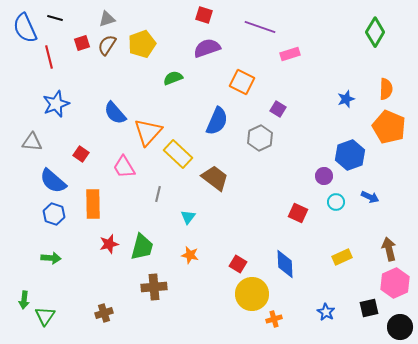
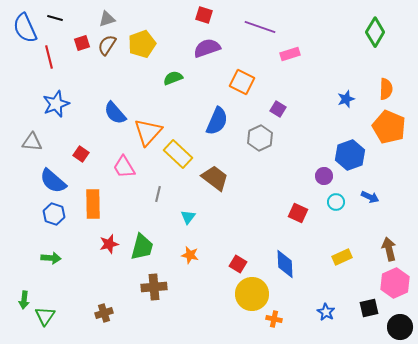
orange cross at (274, 319): rotated 28 degrees clockwise
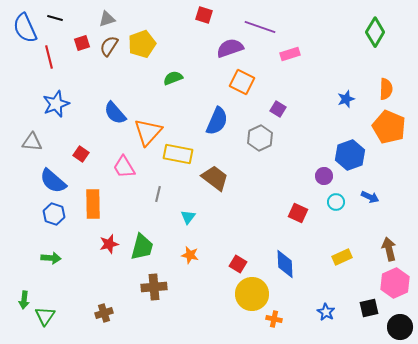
brown semicircle at (107, 45): moved 2 px right, 1 px down
purple semicircle at (207, 48): moved 23 px right
yellow rectangle at (178, 154): rotated 32 degrees counterclockwise
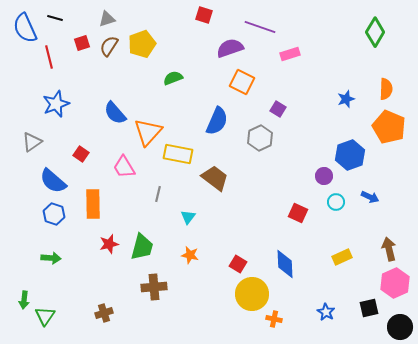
gray triangle at (32, 142): rotated 40 degrees counterclockwise
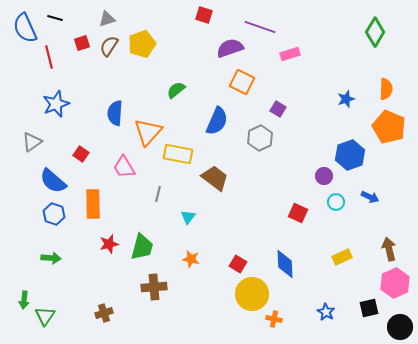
green semicircle at (173, 78): moved 3 px right, 12 px down; rotated 18 degrees counterclockwise
blue semicircle at (115, 113): rotated 45 degrees clockwise
orange star at (190, 255): moved 1 px right, 4 px down
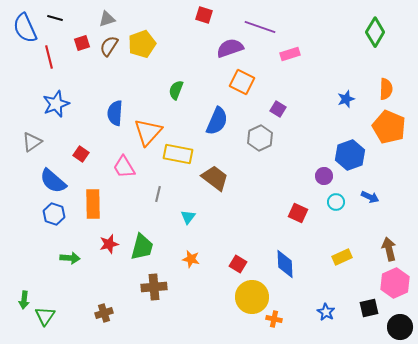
green semicircle at (176, 90): rotated 30 degrees counterclockwise
green arrow at (51, 258): moved 19 px right
yellow circle at (252, 294): moved 3 px down
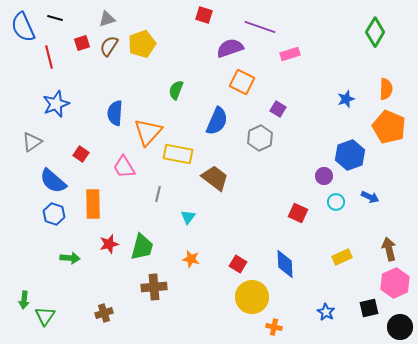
blue semicircle at (25, 28): moved 2 px left, 1 px up
orange cross at (274, 319): moved 8 px down
